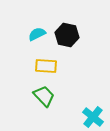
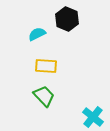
black hexagon: moved 16 px up; rotated 10 degrees clockwise
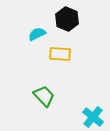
yellow rectangle: moved 14 px right, 12 px up
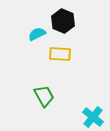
black hexagon: moved 4 px left, 2 px down
green trapezoid: rotated 15 degrees clockwise
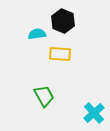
cyan semicircle: rotated 18 degrees clockwise
cyan cross: moved 1 px right, 4 px up; rotated 10 degrees clockwise
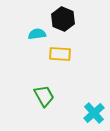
black hexagon: moved 2 px up
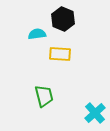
green trapezoid: rotated 15 degrees clockwise
cyan cross: moved 1 px right
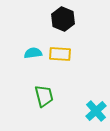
cyan semicircle: moved 4 px left, 19 px down
cyan cross: moved 1 px right, 2 px up
